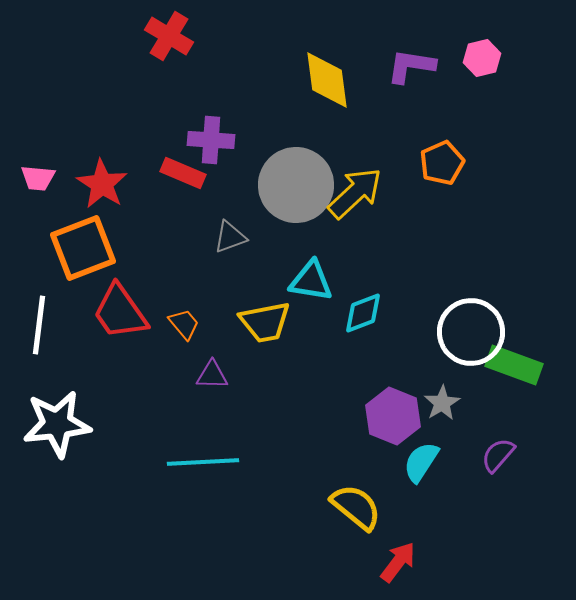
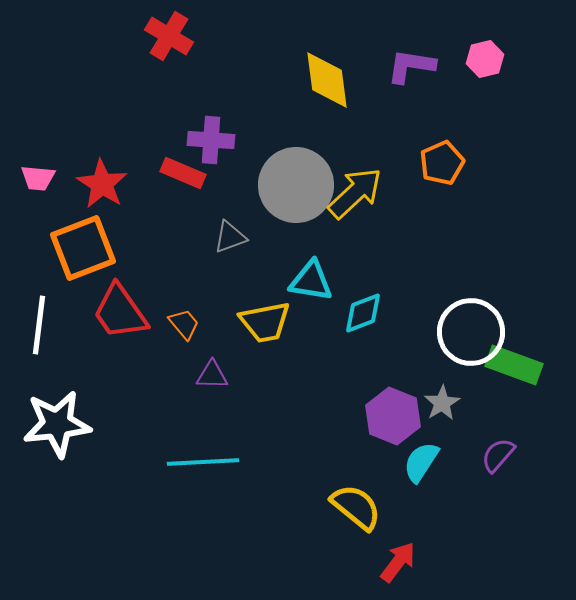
pink hexagon: moved 3 px right, 1 px down
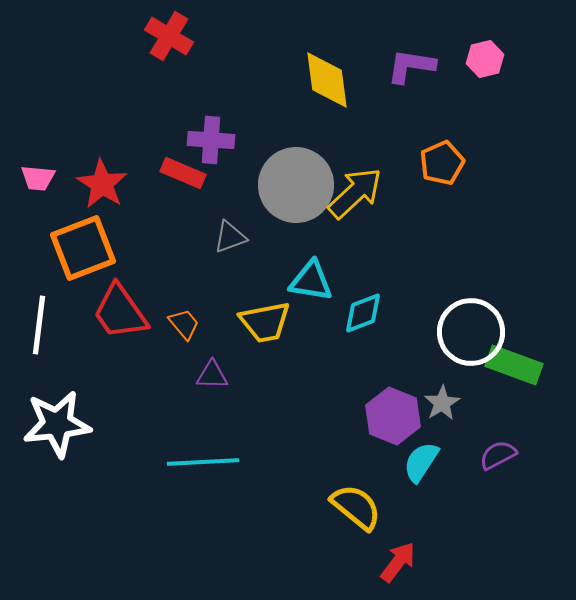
purple semicircle: rotated 21 degrees clockwise
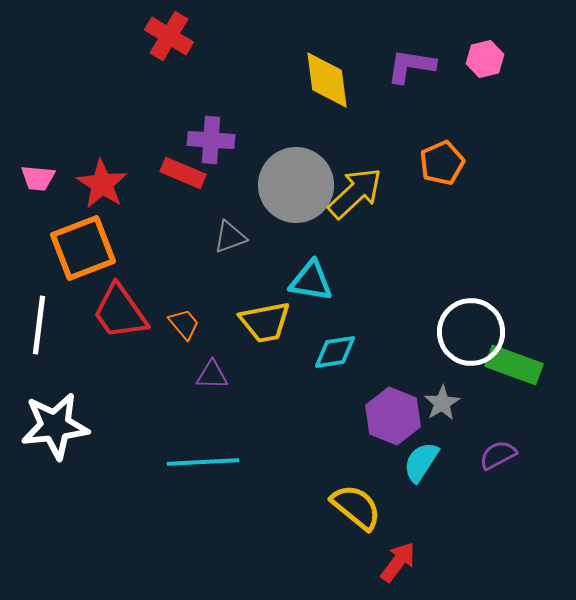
cyan diamond: moved 28 px left, 39 px down; rotated 12 degrees clockwise
white star: moved 2 px left, 2 px down
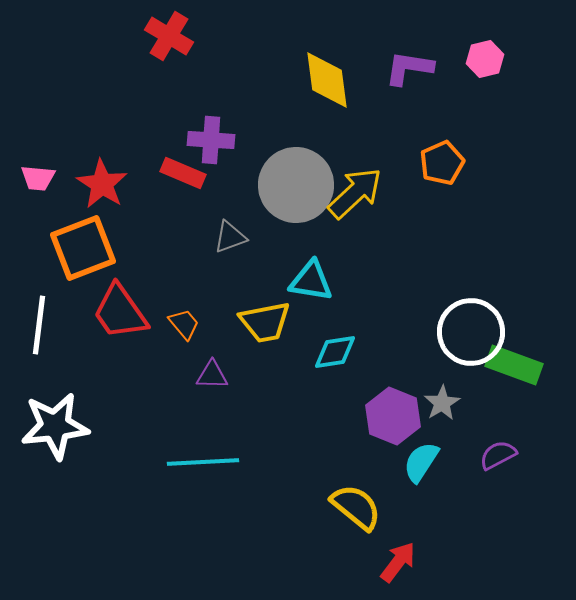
purple L-shape: moved 2 px left, 2 px down
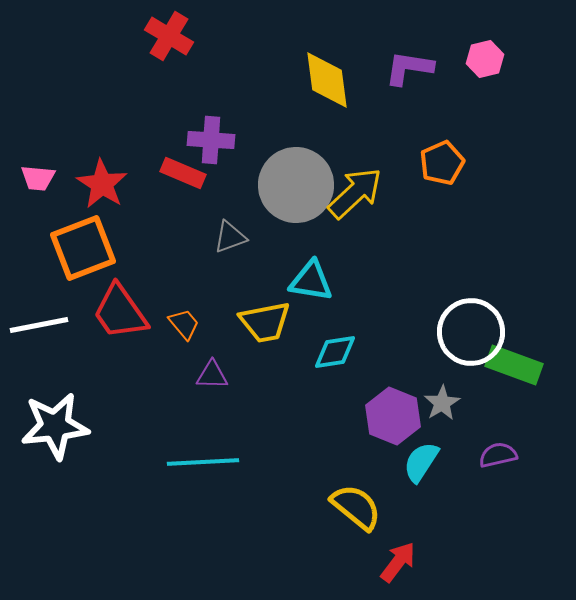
white line: rotated 72 degrees clockwise
purple semicircle: rotated 15 degrees clockwise
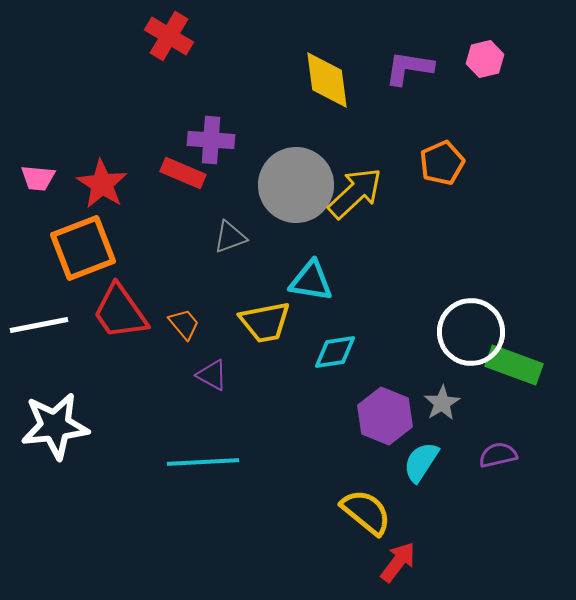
purple triangle: rotated 28 degrees clockwise
purple hexagon: moved 8 px left
yellow semicircle: moved 10 px right, 5 px down
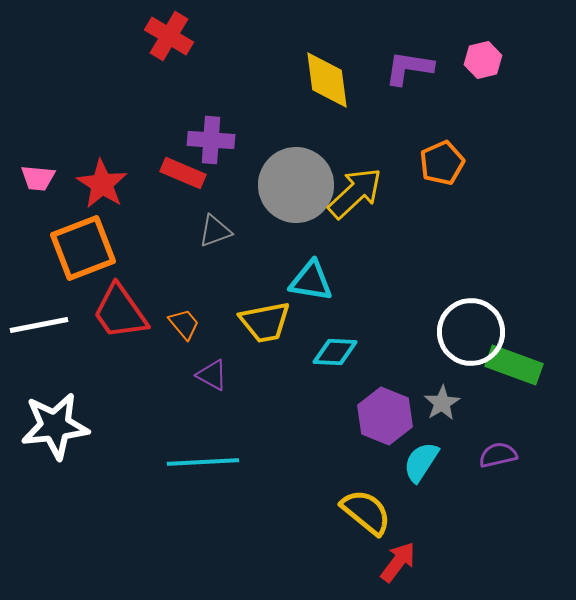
pink hexagon: moved 2 px left, 1 px down
gray triangle: moved 15 px left, 6 px up
cyan diamond: rotated 12 degrees clockwise
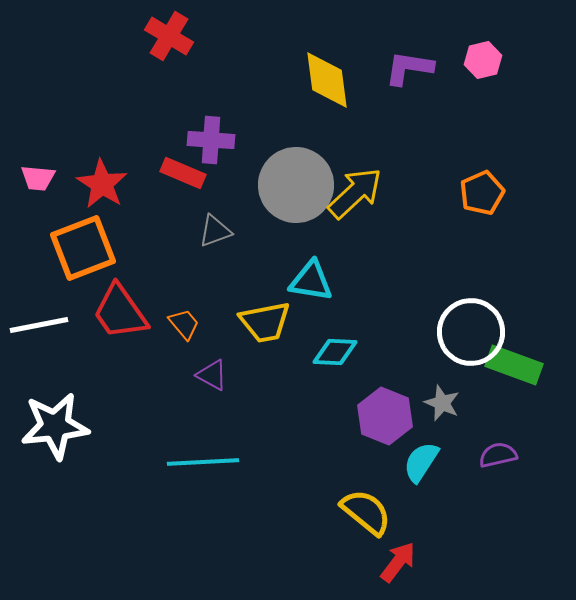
orange pentagon: moved 40 px right, 30 px down
gray star: rotated 18 degrees counterclockwise
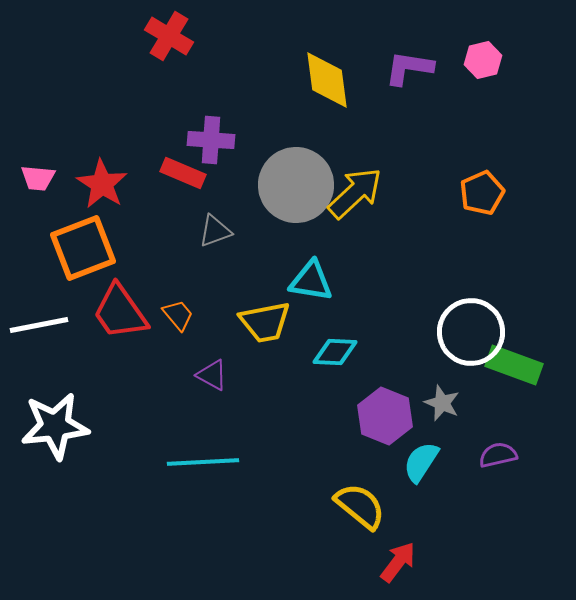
orange trapezoid: moved 6 px left, 9 px up
yellow semicircle: moved 6 px left, 6 px up
